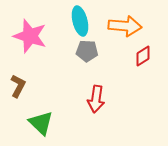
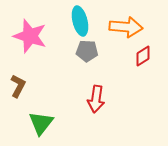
orange arrow: moved 1 px right, 1 px down
green triangle: rotated 24 degrees clockwise
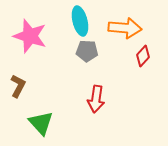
orange arrow: moved 1 px left, 1 px down
red diamond: rotated 15 degrees counterclockwise
green triangle: rotated 20 degrees counterclockwise
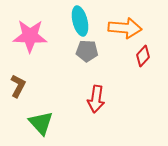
pink star: rotated 16 degrees counterclockwise
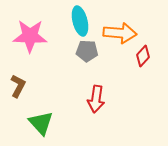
orange arrow: moved 5 px left, 5 px down
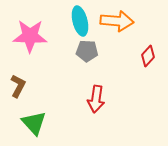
orange arrow: moved 3 px left, 12 px up
red diamond: moved 5 px right
green triangle: moved 7 px left
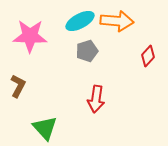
cyan ellipse: rotated 76 degrees clockwise
gray pentagon: rotated 20 degrees counterclockwise
green triangle: moved 11 px right, 5 px down
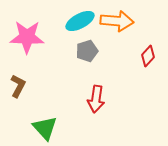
pink star: moved 3 px left, 1 px down
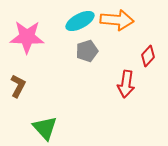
orange arrow: moved 1 px up
red arrow: moved 30 px right, 15 px up
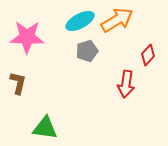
orange arrow: rotated 36 degrees counterclockwise
red diamond: moved 1 px up
brown L-shape: moved 3 px up; rotated 15 degrees counterclockwise
green triangle: rotated 40 degrees counterclockwise
